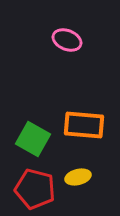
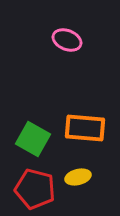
orange rectangle: moved 1 px right, 3 px down
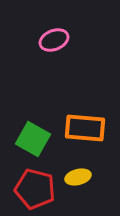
pink ellipse: moved 13 px left; rotated 44 degrees counterclockwise
